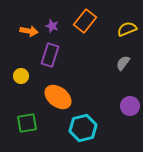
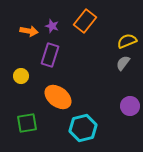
yellow semicircle: moved 12 px down
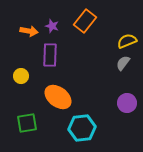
purple rectangle: rotated 15 degrees counterclockwise
purple circle: moved 3 px left, 3 px up
cyan hexagon: moved 1 px left; rotated 8 degrees clockwise
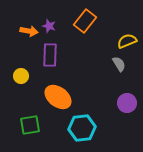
purple star: moved 3 px left
gray semicircle: moved 4 px left, 1 px down; rotated 112 degrees clockwise
green square: moved 3 px right, 2 px down
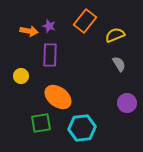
yellow semicircle: moved 12 px left, 6 px up
green square: moved 11 px right, 2 px up
